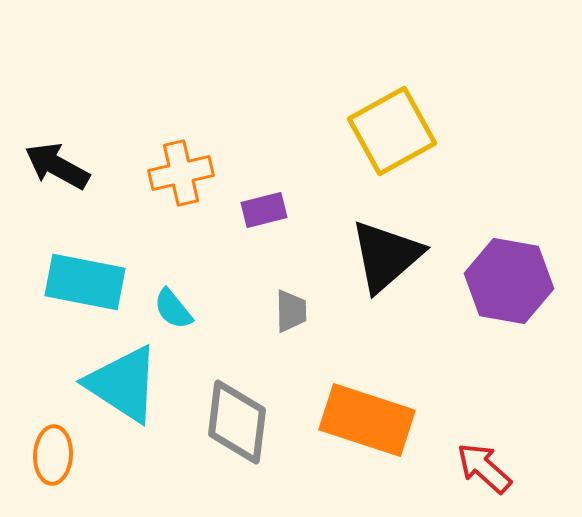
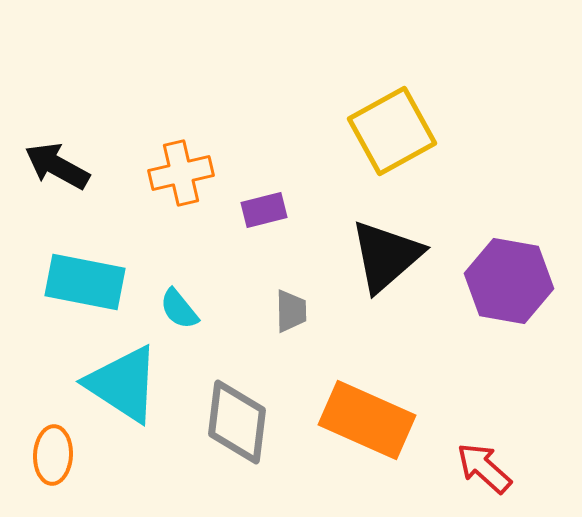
cyan semicircle: moved 6 px right
orange rectangle: rotated 6 degrees clockwise
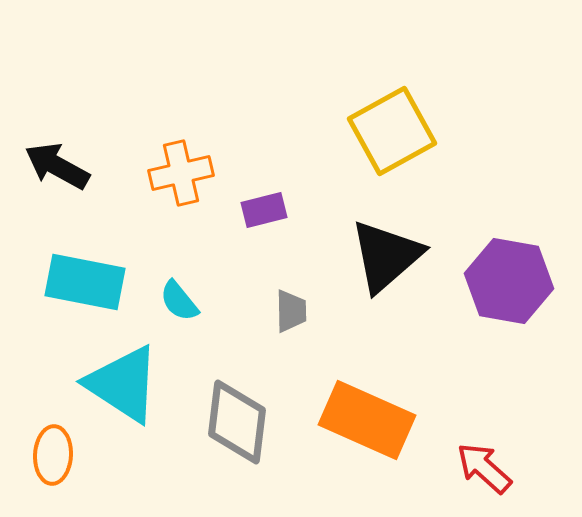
cyan semicircle: moved 8 px up
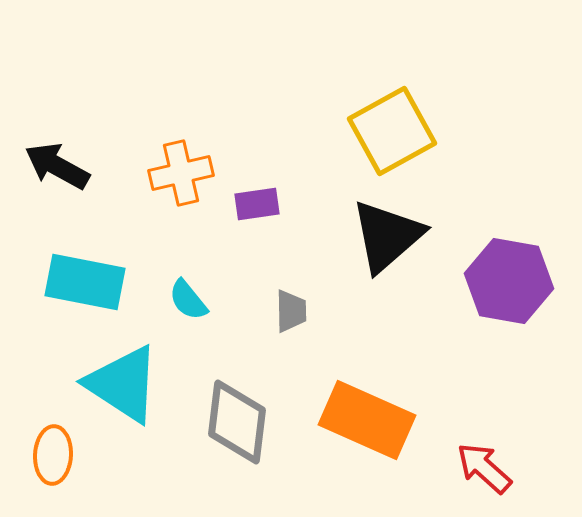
purple rectangle: moved 7 px left, 6 px up; rotated 6 degrees clockwise
black triangle: moved 1 px right, 20 px up
cyan semicircle: moved 9 px right, 1 px up
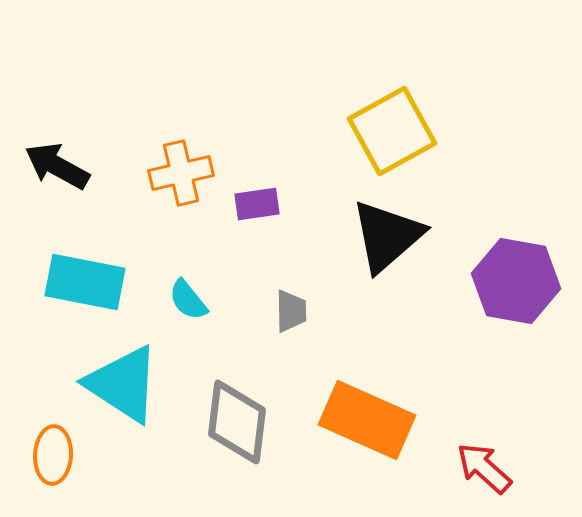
purple hexagon: moved 7 px right
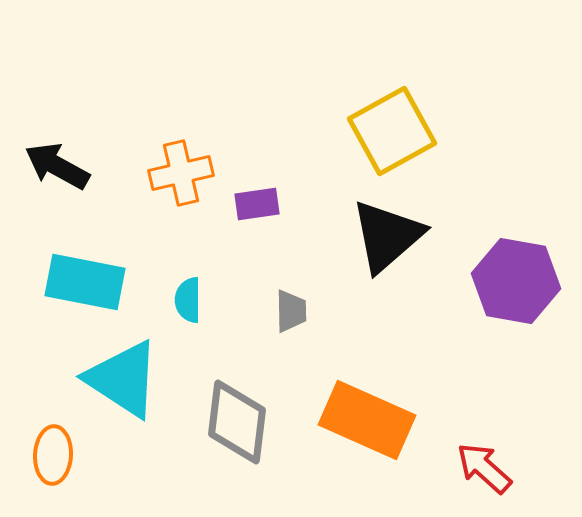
cyan semicircle: rotated 39 degrees clockwise
cyan triangle: moved 5 px up
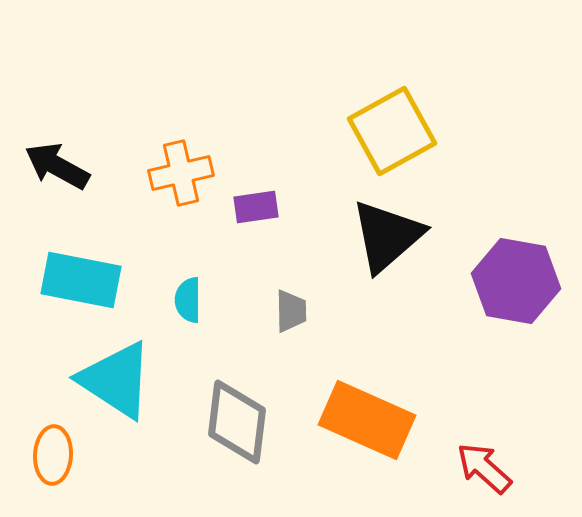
purple rectangle: moved 1 px left, 3 px down
cyan rectangle: moved 4 px left, 2 px up
cyan triangle: moved 7 px left, 1 px down
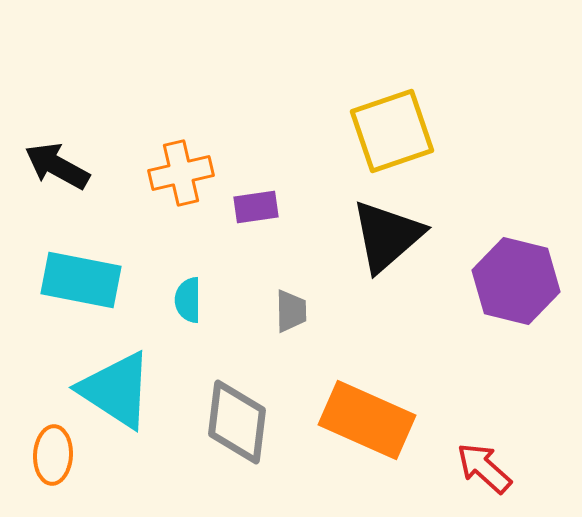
yellow square: rotated 10 degrees clockwise
purple hexagon: rotated 4 degrees clockwise
cyan triangle: moved 10 px down
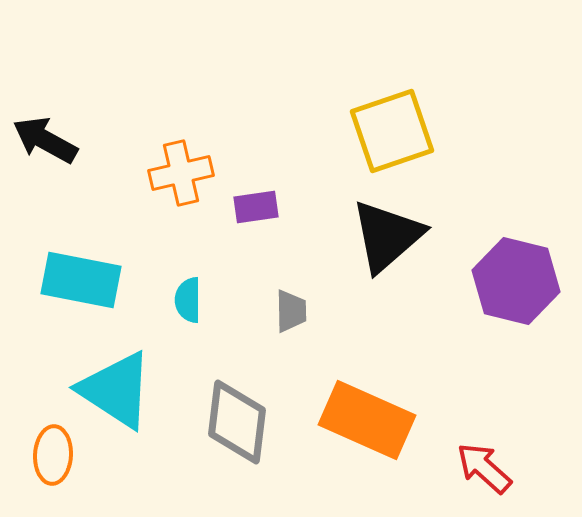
black arrow: moved 12 px left, 26 px up
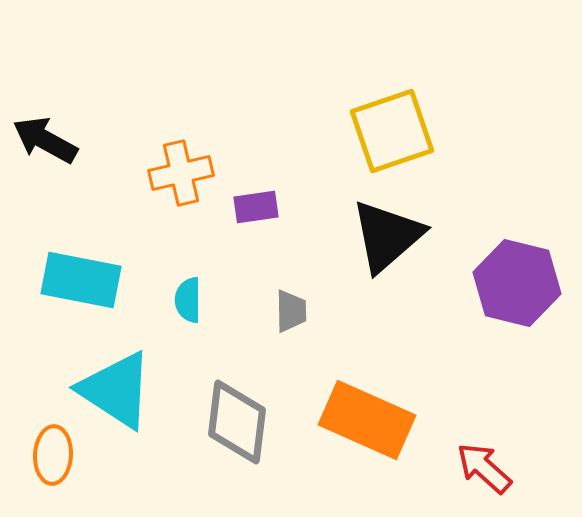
purple hexagon: moved 1 px right, 2 px down
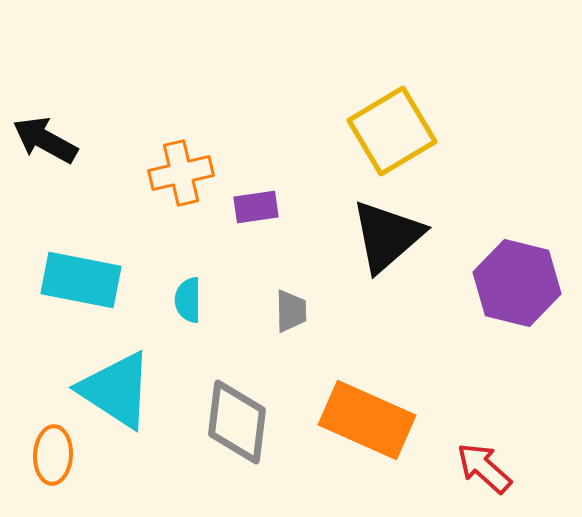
yellow square: rotated 12 degrees counterclockwise
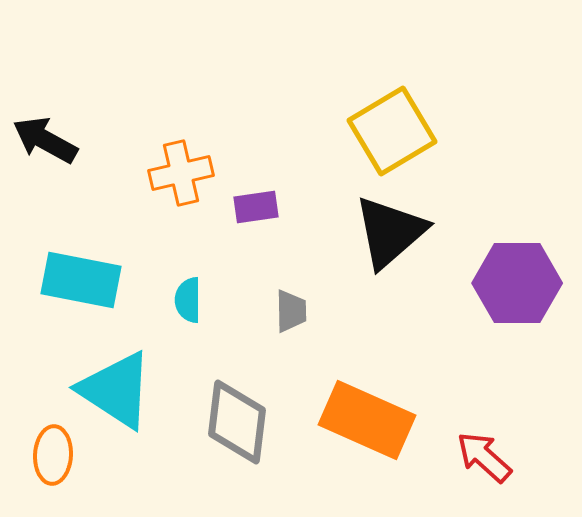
black triangle: moved 3 px right, 4 px up
purple hexagon: rotated 14 degrees counterclockwise
red arrow: moved 11 px up
